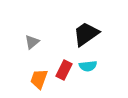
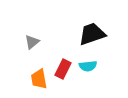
black trapezoid: moved 6 px right; rotated 16 degrees clockwise
red rectangle: moved 1 px left, 1 px up
orange trapezoid: rotated 30 degrees counterclockwise
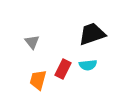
gray triangle: rotated 28 degrees counterclockwise
cyan semicircle: moved 1 px up
orange trapezoid: moved 1 px left, 1 px down; rotated 25 degrees clockwise
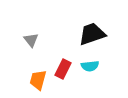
gray triangle: moved 1 px left, 2 px up
cyan semicircle: moved 2 px right, 1 px down
